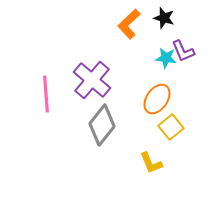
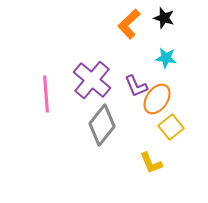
purple L-shape: moved 47 px left, 35 px down
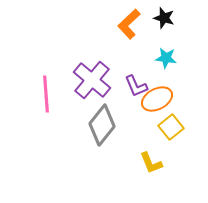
orange ellipse: rotated 28 degrees clockwise
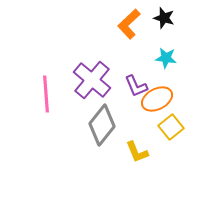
yellow L-shape: moved 14 px left, 11 px up
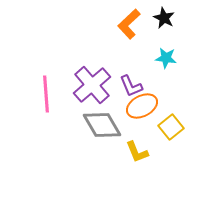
black star: rotated 10 degrees clockwise
purple cross: moved 5 px down; rotated 9 degrees clockwise
purple L-shape: moved 5 px left
orange ellipse: moved 15 px left, 7 px down
gray diamond: rotated 69 degrees counterclockwise
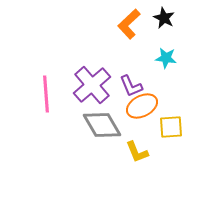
yellow square: rotated 35 degrees clockwise
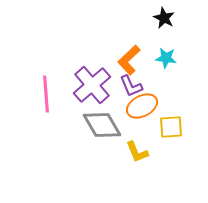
orange L-shape: moved 36 px down
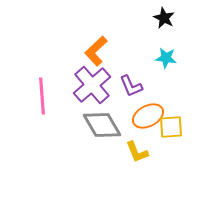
orange L-shape: moved 33 px left, 9 px up
pink line: moved 4 px left, 2 px down
orange ellipse: moved 6 px right, 10 px down
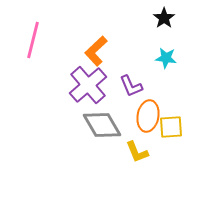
black star: rotated 10 degrees clockwise
purple cross: moved 4 px left
pink line: moved 9 px left, 56 px up; rotated 18 degrees clockwise
orange ellipse: rotated 52 degrees counterclockwise
